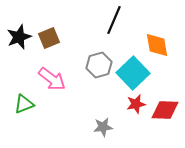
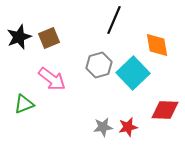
red star: moved 8 px left, 23 px down
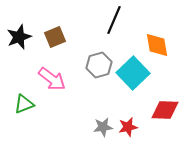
brown square: moved 6 px right, 1 px up
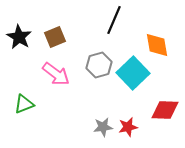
black star: rotated 20 degrees counterclockwise
pink arrow: moved 4 px right, 5 px up
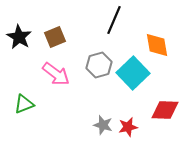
gray star: moved 2 px up; rotated 24 degrees clockwise
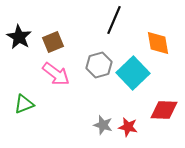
brown square: moved 2 px left, 5 px down
orange diamond: moved 1 px right, 2 px up
red diamond: moved 1 px left
red star: rotated 24 degrees clockwise
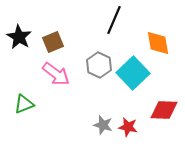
gray hexagon: rotated 20 degrees counterclockwise
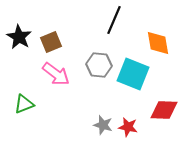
brown square: moved 2 px left
gray hexagon: rotated 20 degrees counterclockwise
cyan square: moved 1 px down; rotated 24 degrees counterclockwise
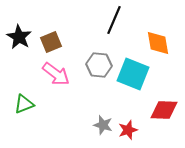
red star: moved 3 px down; rotated 30 degrees counterclockwise
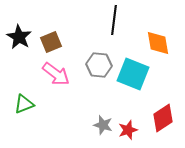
black line: rotated 16 degrees counterclockwise
red diamond: moved 1 px left, 8 px down; rotated 36 degrees counterclockwise
